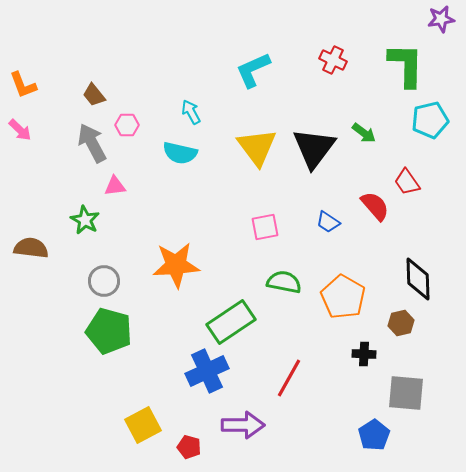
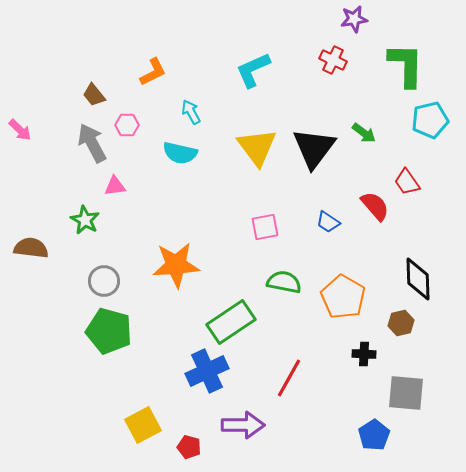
purple star: moved 87 px left
orange L-shape: moved 130 px right, 13 px up; rotated 96 degrees counterclockwise
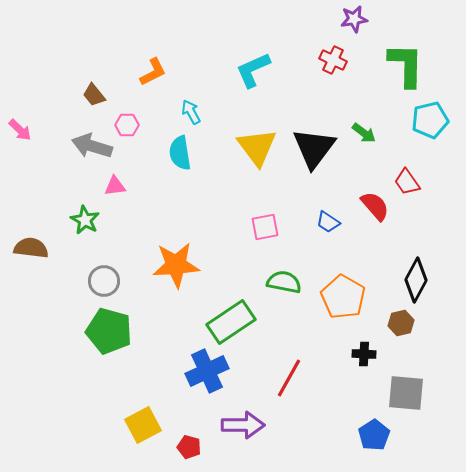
gray arrow: moved 3 px down; rotated 45 degrees counterclockwise
cyan semicircle: rotated 68 degrees clockwise
black diamond: moved 2 px left, 1 px down; rotated 30 degrees clockwise
